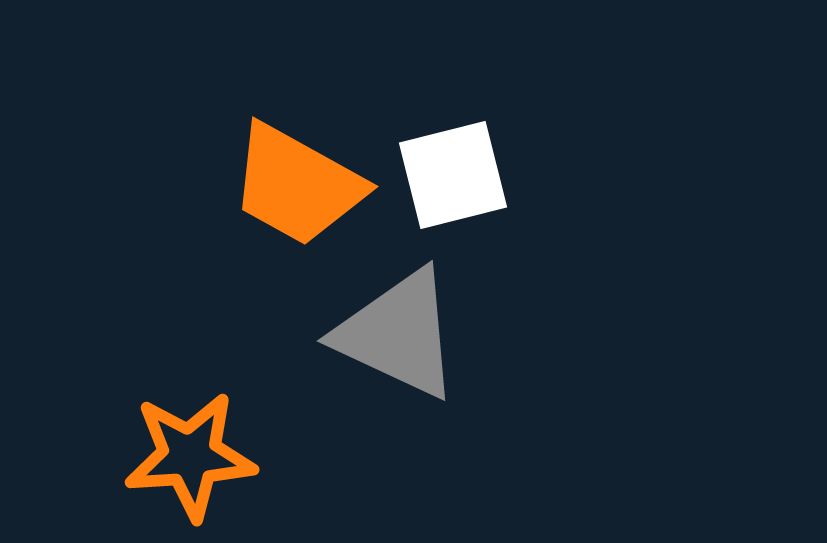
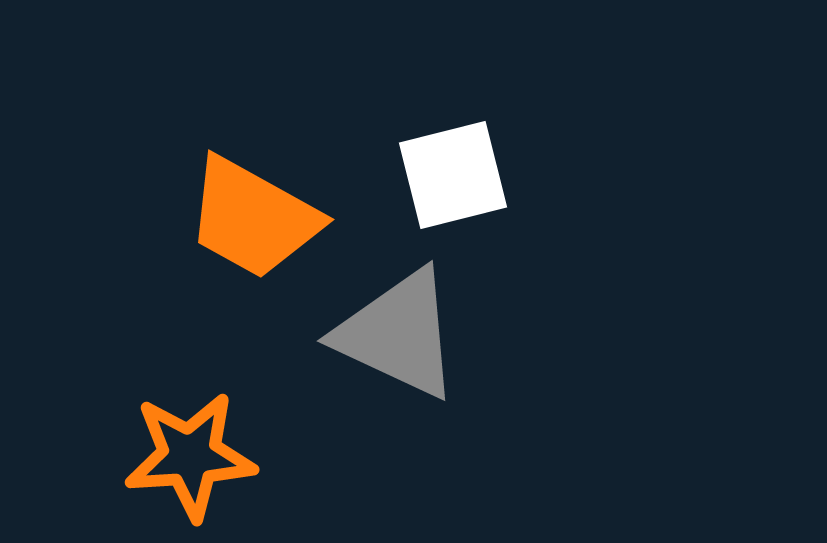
orange trapezoid: moved 44 px left, 33 px down
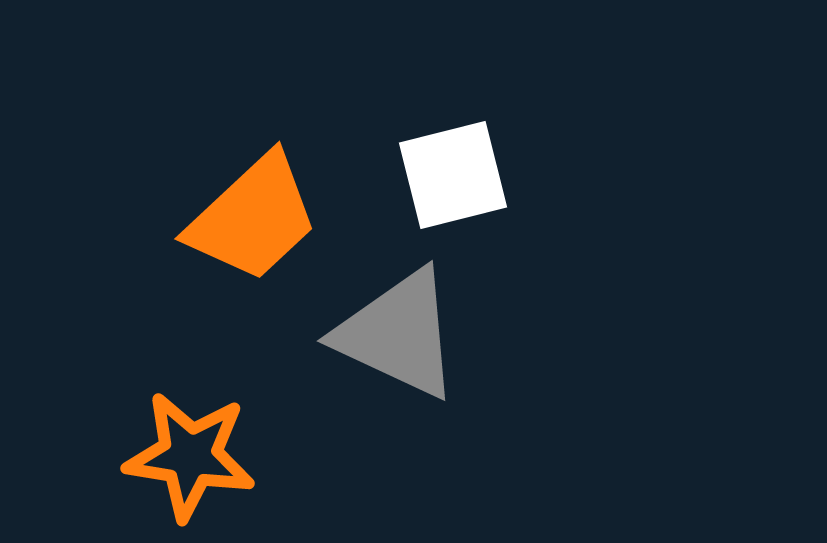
orange trapezoid: rotated 72 degrees counterclockwise
orange star: rotated 13 degrees clockwise
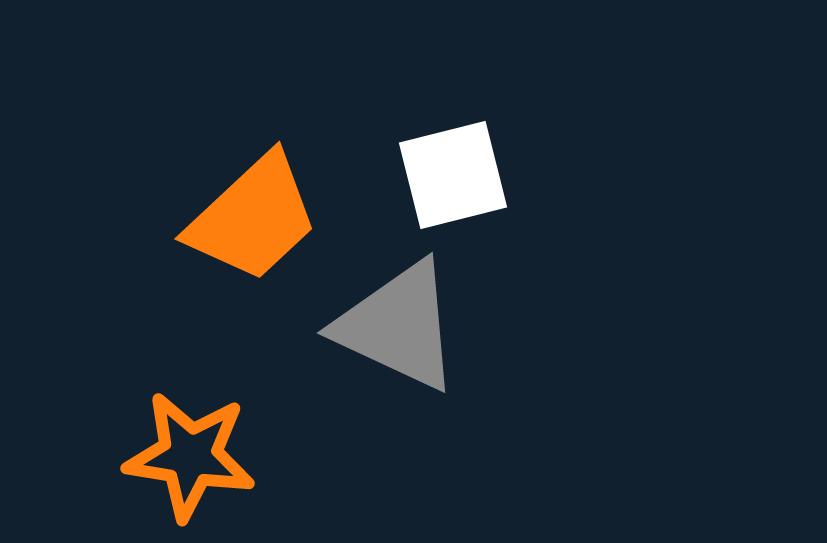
gray triangle: moved 8 px up
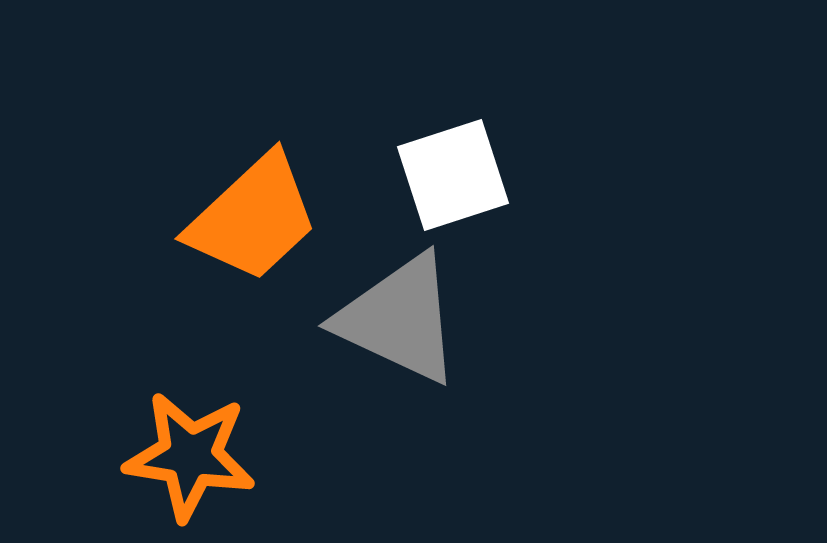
white square: rotated 4 degrees counterclockwise
gray triangle: moved 1 px right, 7 px up
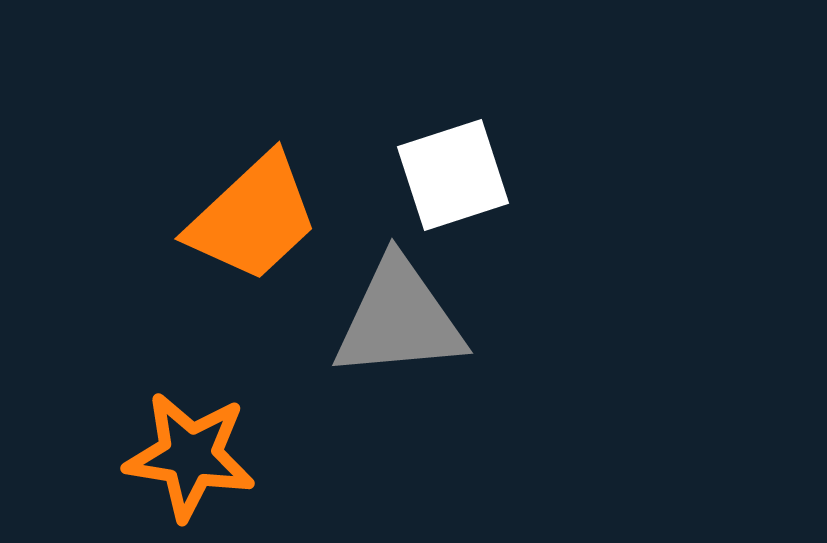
gray triangle: rotated 30 degrees counterclockwise
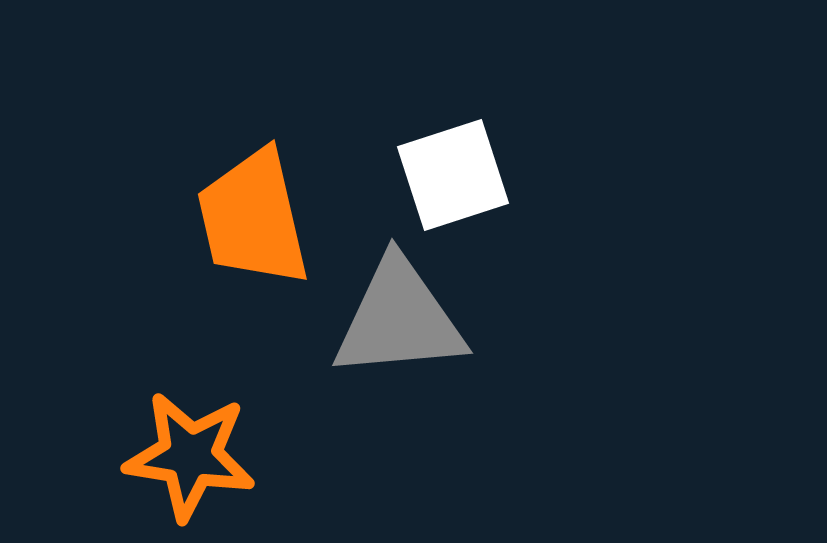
orange trapezoid: rotated 120 degrees clockwise
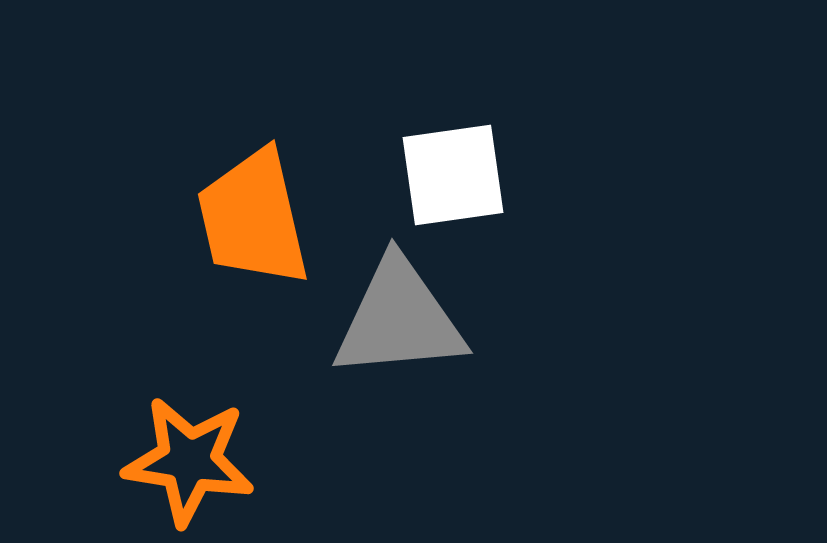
white square: rotated 10 degrees clockwise
orange star: moved 1 px left, 5 px down
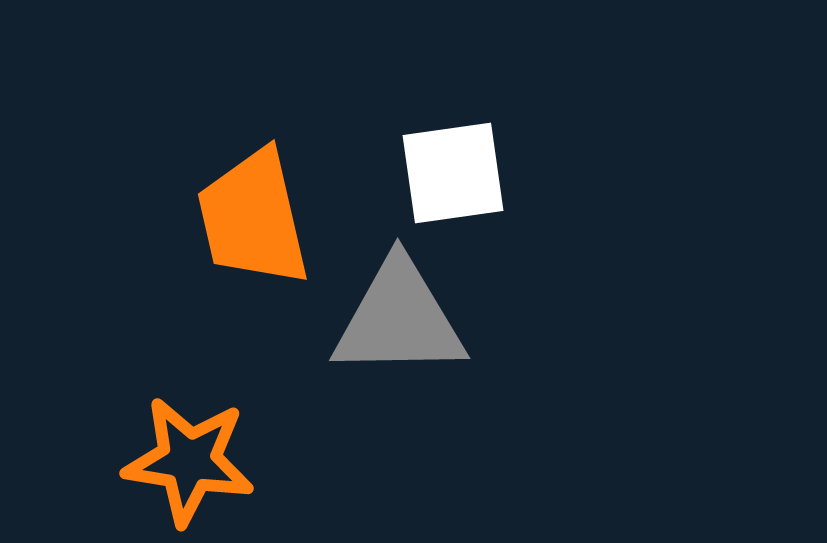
white square: moved 2 px up
gray triangle: rotated 4 degrees clockwise
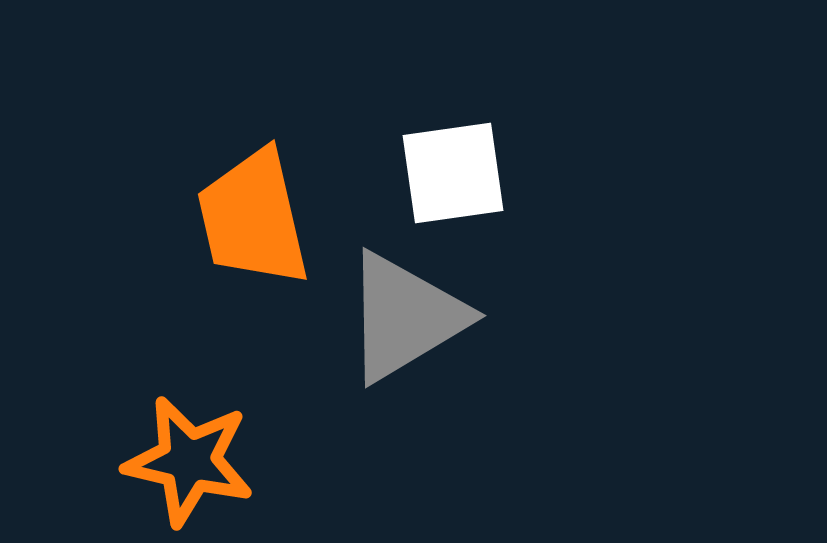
gray triangle: moved 6 px right, 2 px up; rotated 30 degrees counterclockwise
orange star: rotated 4 degrees clockwise
